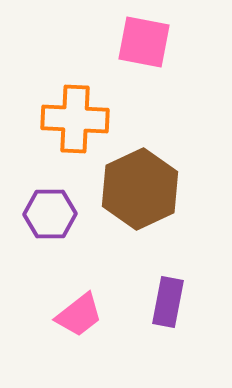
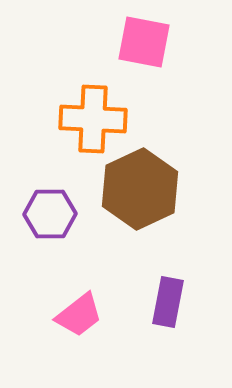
orange cross: moved 18 px right
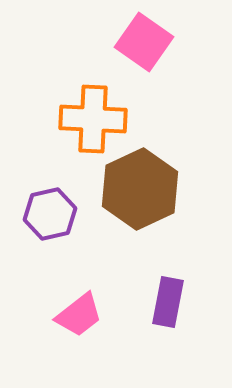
pink square: rotated 24 degrees clockwise
purple hexagon: rotated 12 degrees counterclockwise
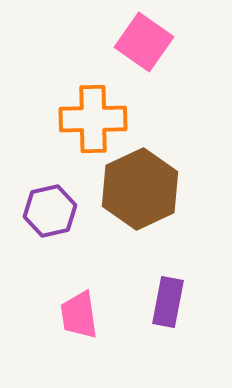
orange cross: rotated 4 degrees counterclockwise
purple hexagon: moved 3 px up
pink trapezoid: rotated 120 degrees clockwise
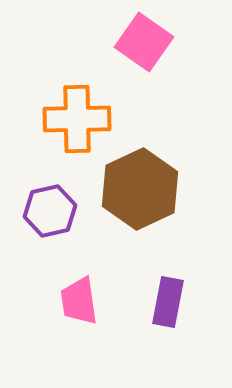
orange cross: moved 16 px left
pink trapezoid: moved 14 px up
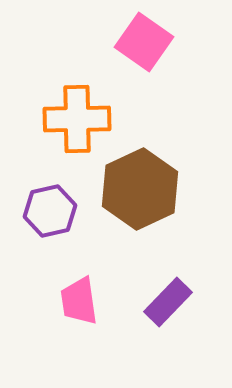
purple rectangle: rotated 33 degrees clockwise
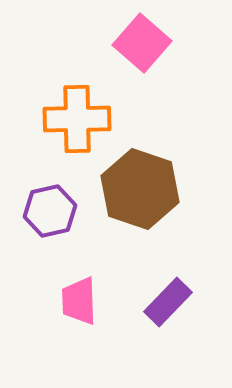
pink square: moved 2 px left, 1 px down; rotated 6 degrees clockwise
brown hexagon: rotated 16 degrees counterclockwise
pink trapezoid: rotated 6 degrees clockwise
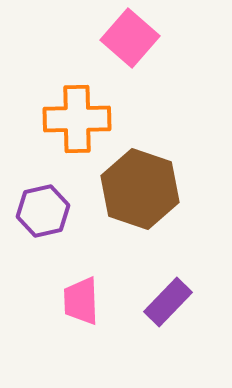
pink square: moved 12 px left, 5 px up
purple hexagon: moved 7 px left
pink trapezoid: moved 2 px right
